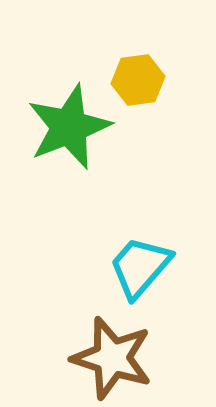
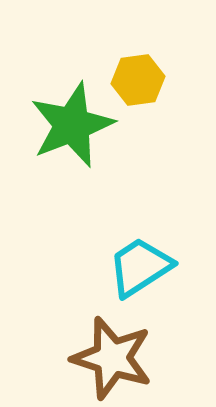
green star: moved 3 px right, 2 px up
cyan trapezoid: rotated 16 degrees clockwise
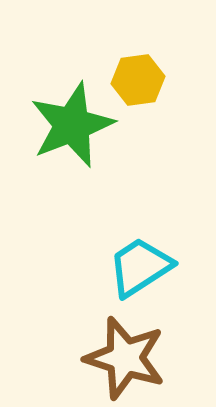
brown star: moved 13 px right
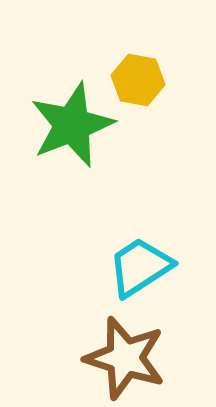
yellow hexagon: rotated 18 degrees clockwise
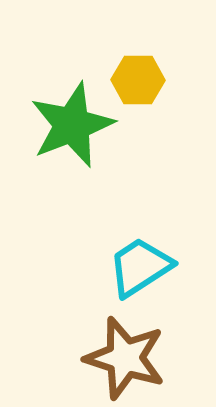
yellow hexagon: rotated 9 degrees counterclockwise
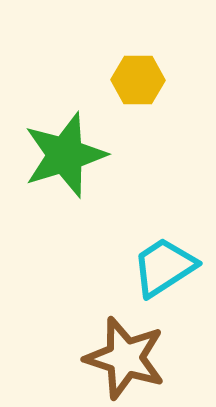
green star: moved 7 px left, 30 px down; rotated 4 degrees clockwise
cyan trapezoid: moved 24 px right
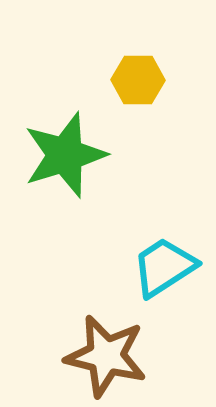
brown star: moved 19 px left, 2 px up; rotated 4 degrees counterclockwise
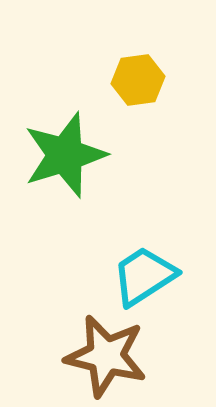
yellow hexagon: rotated 9 degrees counterclockwise
cyan trapezoid: moved 20 px left, 9 px down
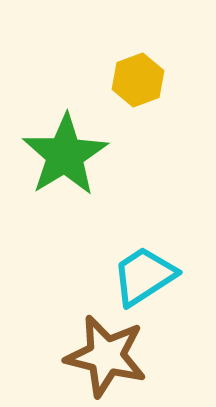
yellow hexagon: rotated 12 degrees counterclockwise
green star: rotated 14 degrees counterclockwise
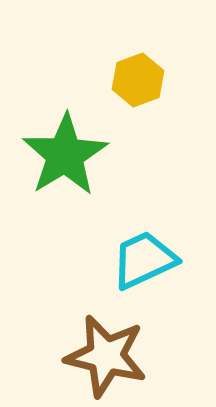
cyan trapezoid: moved 16 px up; rotated 8 degrees clockwise
